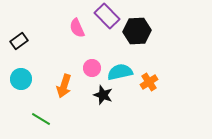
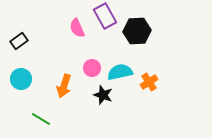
purple rectangle: moved 2 px left; rotated 15 degrees clockwise
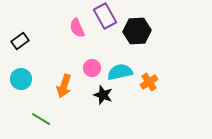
black rectangle: moved 1 px right
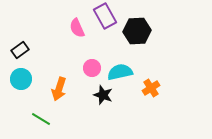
black rectangle: moved 9 px down
orange cross: moved 2 px right, 6 px down
orange arrow: moved 5 px left, 3 px down
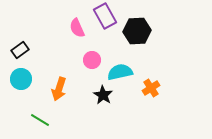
pink circle: moved 8 px up
black star: rotated 12 degrees clockwise
green line: moved 1 px left, 1 px down
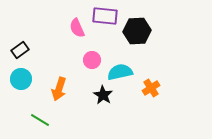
purple rectangle: rotated 55 degrees counterclockwise
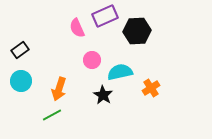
purple rectangle: rotated 30 degrees counterclockwise
cyan circle: moved 2 px down
green line: moved 12 px right, 5 px up; rotated 60 degrees counterclockwise
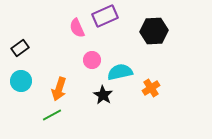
black hexagon: moved 17 px right
black rectangle: moved 2 px up
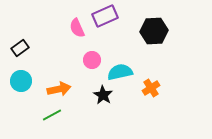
orange arrow: rotated 120 degrees counterclockwise
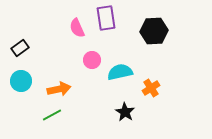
purple rectangle: moved 1 px right, 2 px down; rotated 75 degrees counterclockwise
black star: moved 22 px right, 17 px down
